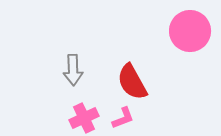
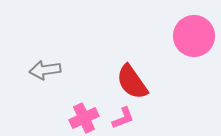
pink circle: moved 4 px right, 5 px down
gray arrow: moved 28 px left; rotated 84 degrees clockwise
red semicircle: rotated 6 degrees counterclockwise
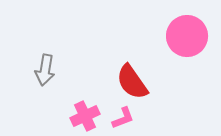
pink circle: moved 7 px left
gray arrow: rotated 72 degrees counterclockwise
pink cross: moved 1 px right, 2 px up
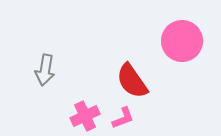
pink circle: moved 5 px left, 5 px down
red semicircle: moved 1 px up
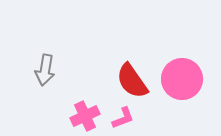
pink circle: moved 38 px down
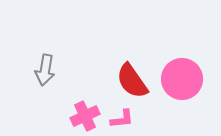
pink L-shape: moved 1 px left, 1 px down; rotated 15 degrees clockwise
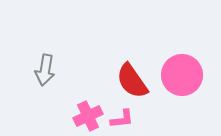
pink circle: moved 4 px up
pink cross: moved 3 px right
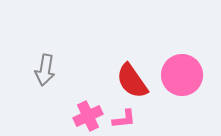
pink L-shape: moved 2 px right
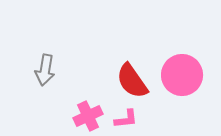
pink L-shape: moved 2 px right
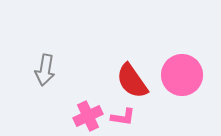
pink L-shape: moved 3 px left, 2 px up; rotated 15 degrees clockwise
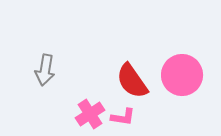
pink cross: moved 2 px right, 2 px up; rotated 8 degrees counterclockwise
